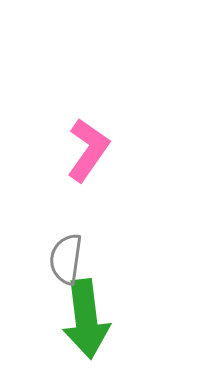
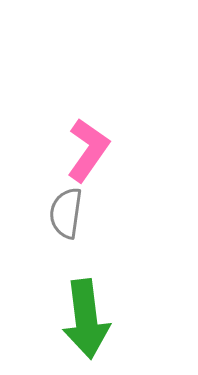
gray semicircle: moved 46 px up
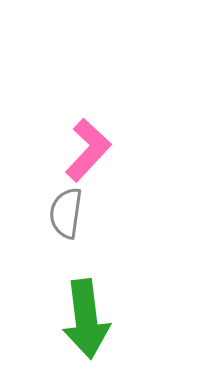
pink L-shape: rotated 8 degrees clockwise
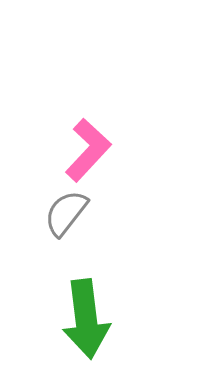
gray semicircle: rotated 30 degrees clockwise
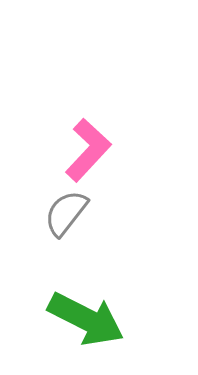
green arrow: rotated 56 degrees counterclockwise
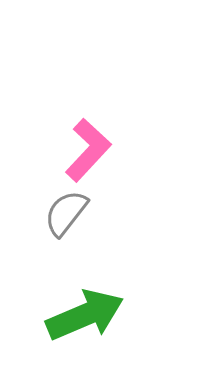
green arrow: moved 1 px left, 4 px up; rotated 50 degrees counterclockwise
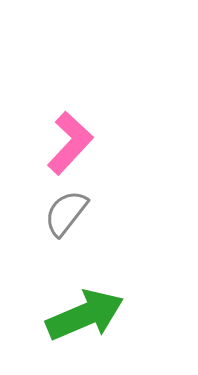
pink L-shape: moved 18 px left, 7 px up
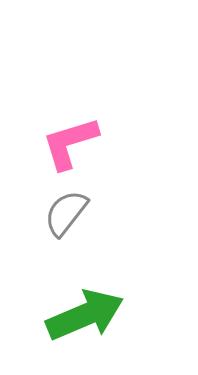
pink L-shape: rotated 150 degrees counterclockwise
